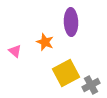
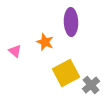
gray cross: rotated 12 degrees counterclockwise
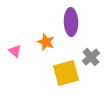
orange star: moved 1 px right
yellow square: rotated 12 degrees clockwise
gray cross: moved 28 px up
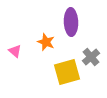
yellow square: moved 1 px right, 1 px up
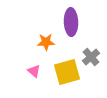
orange star: rotated 24 degrees counterclockwise
pink triangle: moved 19 px right, 20 px down
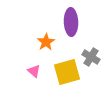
orange star: rotated 30 degrees counterclockwise
gray cross: rotated 18 degrees counterclockwise
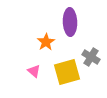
purple ellipse: moved 1 px left
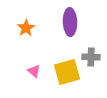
orange star: moved 20 px left, 14 px up
gray cross: rotated 30 degrees counterclockwise
